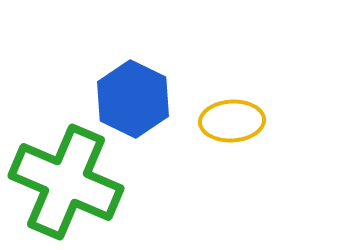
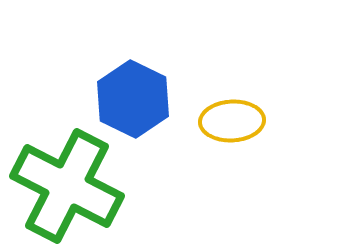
green cross: moved 1 px right, 4 px down; rotated 4 degrees clockwise
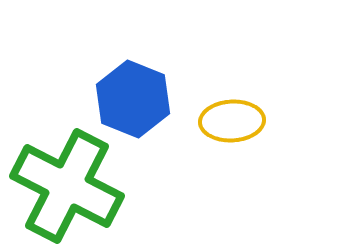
blue hexagon: rotated 4 degrees counterclockwise
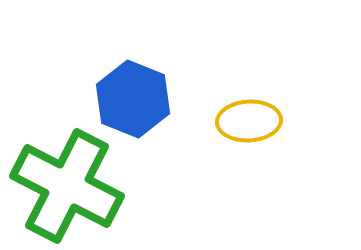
yellow ellipse: moved 17 px right
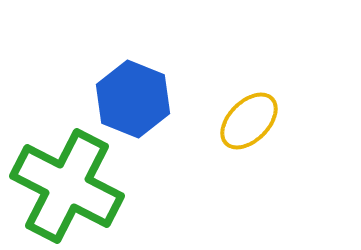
yellow ellipse: rotated 42 degrees counterclockwise
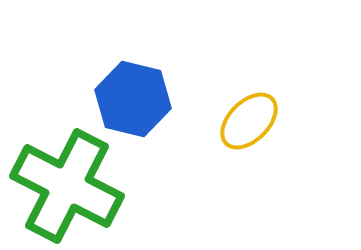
blue hexagon: rotated 8 degrees counterclockwise
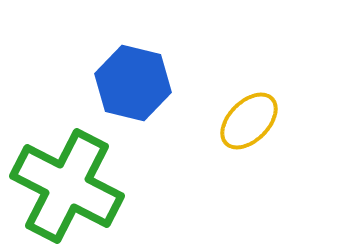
blue hexagon: moved 16 px up
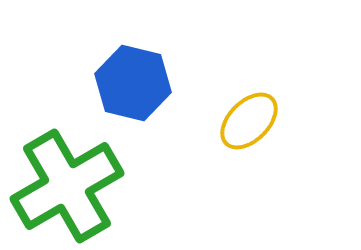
green cross: rotated 33 degrees clockwise
